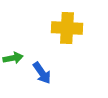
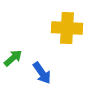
green arrow: rotated 30 degrees counterclockwise
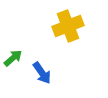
yellow cross: moved 1 px right, 2 px up; rotated 24 degrees counterclockwise
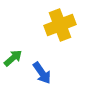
yellow cross: moved 8 px left, 1 px up
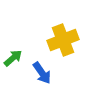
yellow cross: moved 3 px right, 15 px down
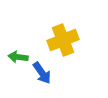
green arrow: moved 5 px right, 1 px up; rotated 132 degrees counterclockwise
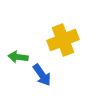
blue arrow: moved 2 px down
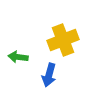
blue arrow: moved 7 px right; rotated 50 degrees clockwise
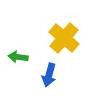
yellow cross: moved 1 px right, 2 px up; rotated 28 degrees counterclockwise
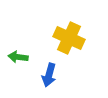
yellow cross: moved 5 px right; rotated 16 degrees counterclockwise
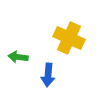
blue arrow: moved 1 px left; rotated 10 degrees counterclockwise
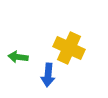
yellow cross: moved 10 px down
